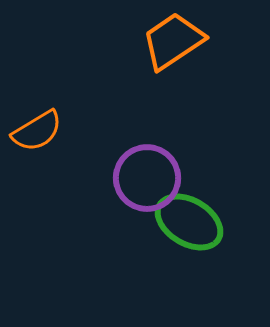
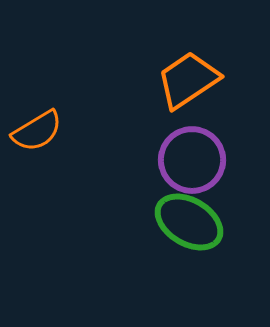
orange trapezoid: moved 15 px right, 39 px down
purple circle: moved 45 px right, 18 px up
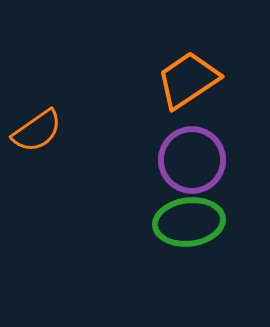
orange semicircle: rotated 4 degrees counterclockwise
green ellipse: rotated 38 degrees counterclockwise
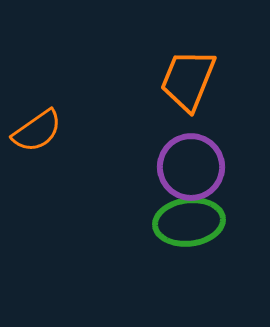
orange trapezoid: rotated 34 degrees counterclockwise
purple circle: moved 1 px left, 7 px down
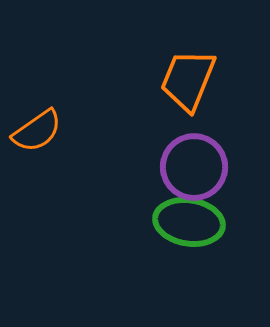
purple circle: moved 3 px right
green ellipse: rotated 16 degrees clockwise
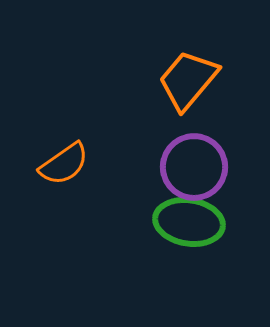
orange trapezoid: rotated 18 degrees clockwise
orange semicircle: moved 27 px right, 33 px down
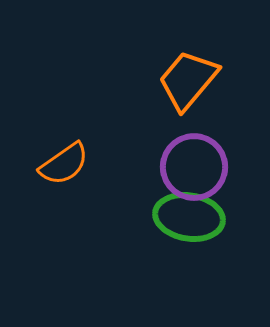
green ellipse: moved 5 px up
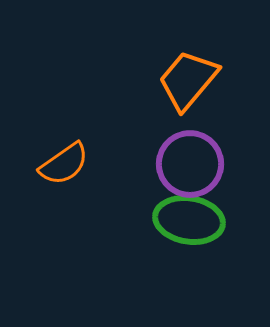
purple circle: moved 4 px left, 3 px up
green ellipse: moved 3 px down
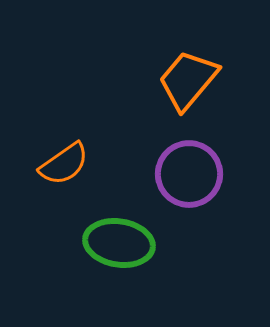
purple circle: moved 1 px left, 10 px down
green ellipse: moved 70 px left, 23 px down
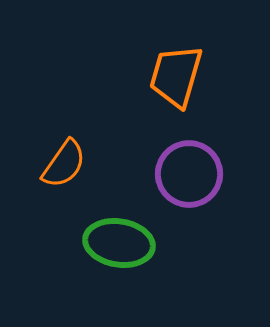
orange trapezoid: moved 12 px left, 4 px up; rotated 24 degrees counterclockwise
orange semicircle: rotated 20 degrees counterclockwise
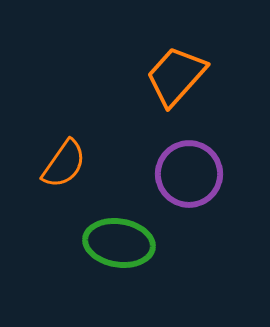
orange trapezoid: rotated 26 degrees clockwise
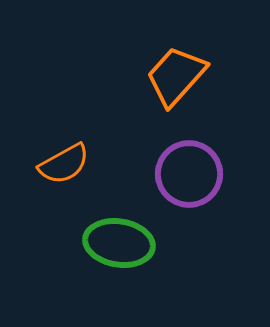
orange semicircle: rotated 26 degrees clockwise
